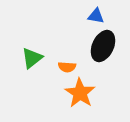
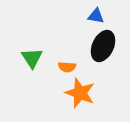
green triangle: rotated 25 degrees counterclockwise
orange star: rotated 12 degrees counterclockwise
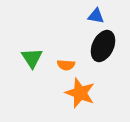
orange semicircle: moved 1 px left, 2 px up
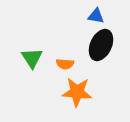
black ellipse: moved 2 px left, 1 px up
orange semicircle: moved 1 px left, 1 px up
orange star: moved 3 px left, 1 px up; rotated 16 degrees counterclockwise
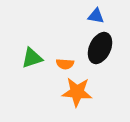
black ellipse: moved 1 px left, 3 px down
green triangle: rotated 45 degrees clockwise
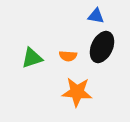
black ellipse: moved 2 px right, 1 px up
orange semicircle: moved 3 px right, 8 px up
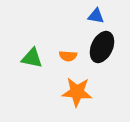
green triangle: rotated 30 degrees clockwise
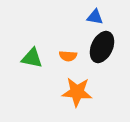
blue triangle: moved 1 px left, 1 px down
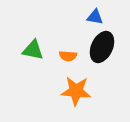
green triangle: moved 1 px right, 8 px up
orange star: moved 1 px left, 1 px up
